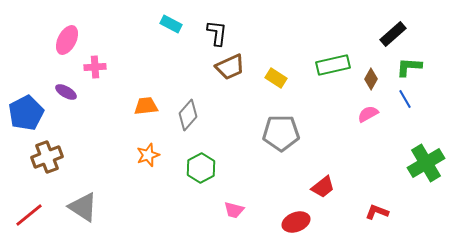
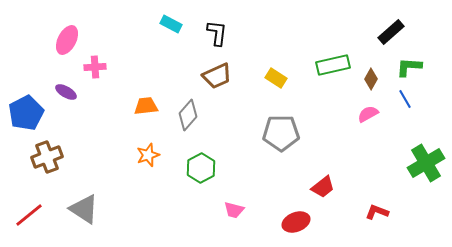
black rectangle: moved 2 px left, 2 px up
brown trapezoid: moved 13 px left, 9 px down
gray triangle: moved 1 px right, 2 px down
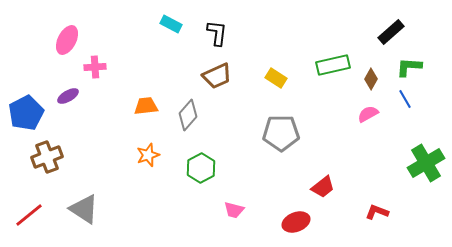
purple ellipse: moved 2 px right, 4 px down; rotated 60 degrees counterclockwise
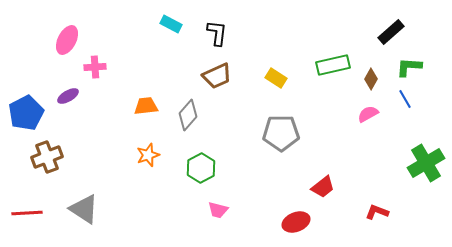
pink trapezoid: moved 16 px left
red line: moved 2 px left, 2 px up; rotated 36 degrees clockwise
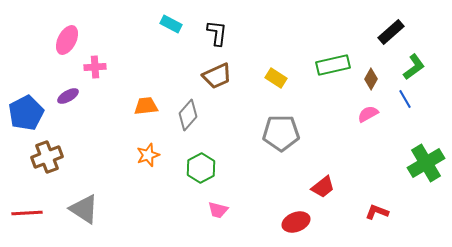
green L-shape: moved 5 px right; rotated 140 degrees clockwise
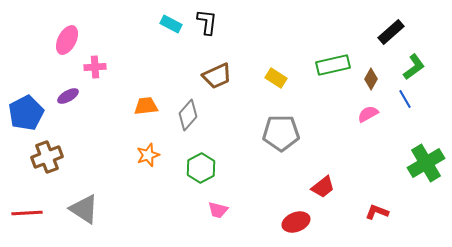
black L-shape: moved 10 px left, 11 px up
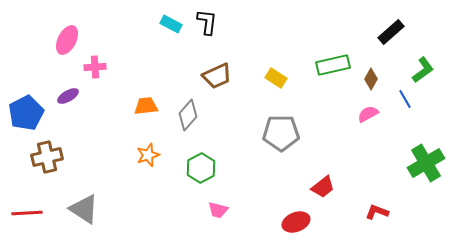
green L-shape: moved 9 px right, 3 px down
brown cross: rotated 8 degrees clockwise
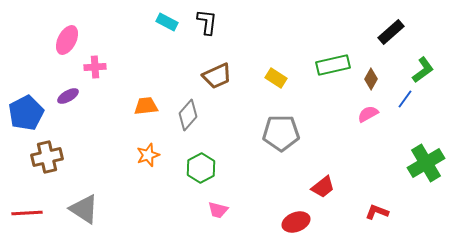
cyan rectangle: moved 4 px left, 2 px up
blue line: rotated 66 degrees clockwise
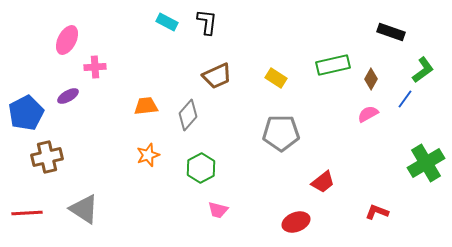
black rectangle: rotated 60 degrees clockwise
red trapezoid: moved 5 px up
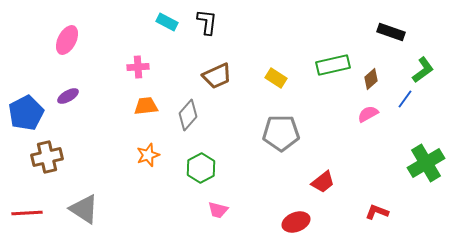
pink cross: moved 43 px right
brown diamond: rotated 20 degrees clockwise
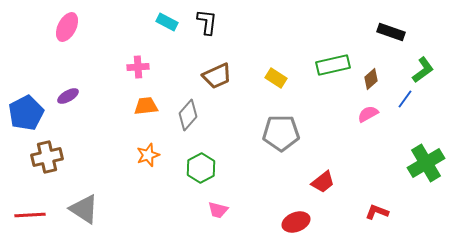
pink ellipse: moved 13 px up
red line: moved 3 px right, 2 px down
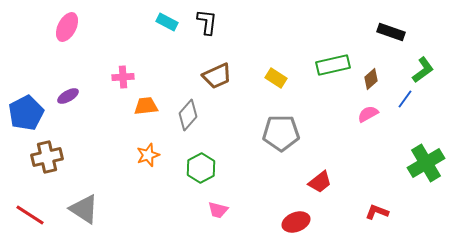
pink cross: moved 15 px left, 10 px down
red trapezoid: moved 3 px left
red line: rotated 36 degrees clockwise
